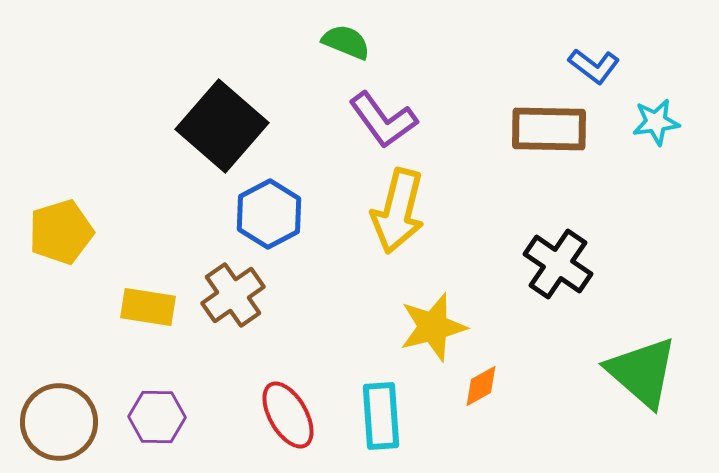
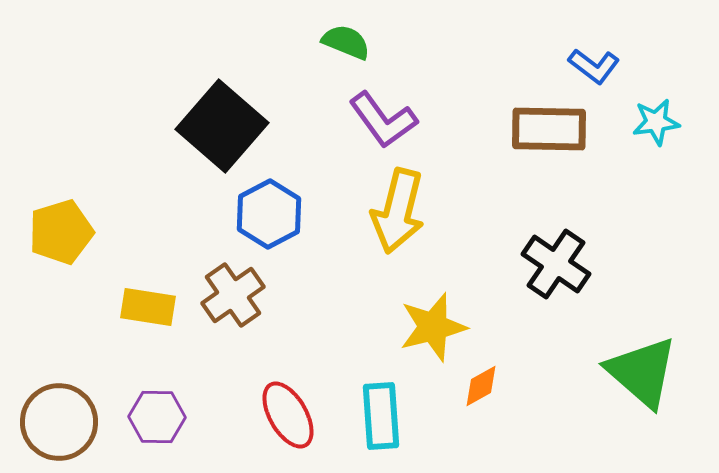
black cross: moved 2 px left
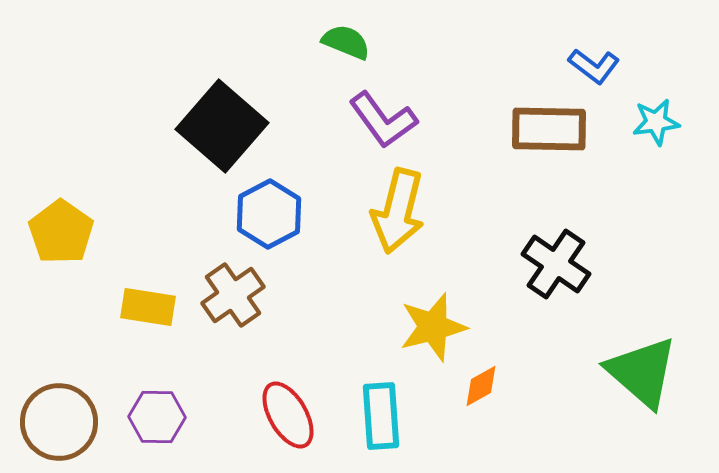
yellow pentagon: rotated 20 degrees counterclockwise
